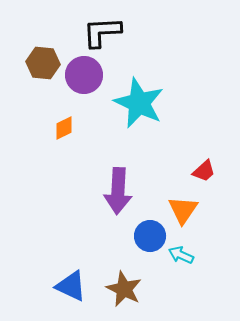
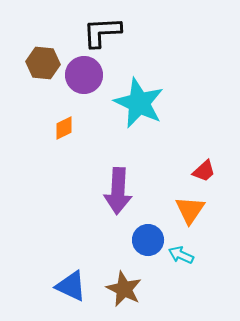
orange triangle: moved 7 px right
blue circle: moved 2 px left, 4 px down
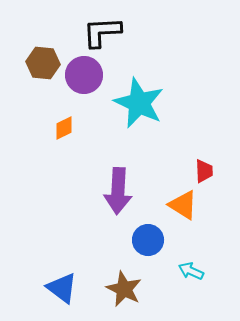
red trapezoid: rotated 50 degrees counterclockwise
orange triangle: moved 7 px left, 5 px up; rotated 32 degrees counterclockwise
cyan arrow: moved 10 px right, 16 px down
blue triangle: moved 9 px left, 2 px down; rotated 12 degrees clockwise
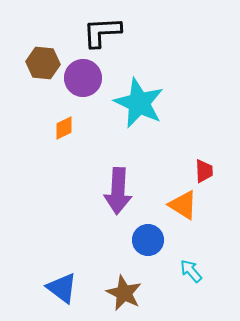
purple circle: moved 1 px left, 3 px down
cyan arrow: rotated 25 degrees clockwise
brown star: moved 4 px down
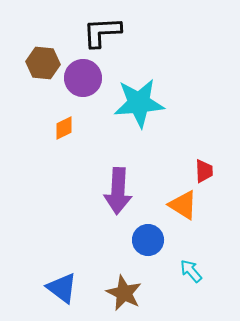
cyan star: rotated 30 degrees counterclockwise
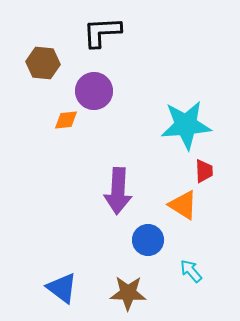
purple circle: moved 11 px right, 13 px down
cyan star: moved 47 px right, 22 px down
orange diamond: moved 2 px right, 8 px up; rotated 20 degrees clockwise
brown star: moved 4 px right; rotated 24 degrees counterclockwise
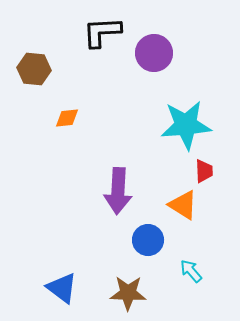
brown hexagon: moved 9 px left, 6 px down
purple circle: moved 60 px right, 38 px up
orange diamond: moved 1 px right, 2 px up
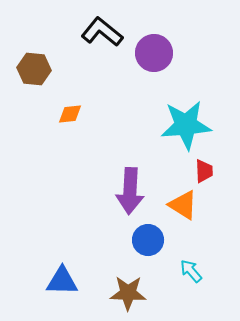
black L-shape: rotated 42 degrees clockwise
orange diamond: moved 3 px right, 4 px up
purple arrow: moved 12 px right
blue triangle: moved 7 px up; rotated 36 degrees counterclockwise
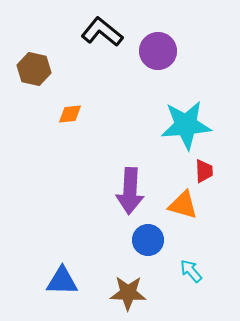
purple circle: moved 4 px right, 2 px up
brown hexagon: rotated 8 degrees clockwise
orange triangle: rotated 16 degrees counterclockwise
